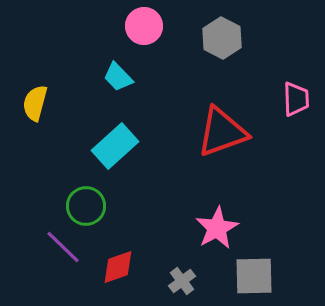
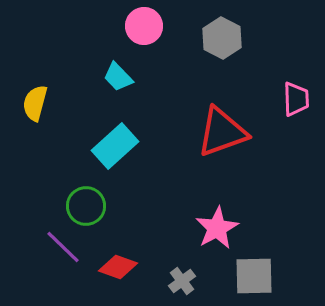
red diamond: rotated 39 degrees clockwise
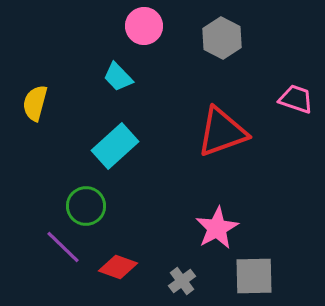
pink trapezoid: rotated 69 degrees counterclockwise
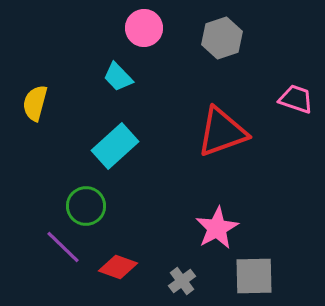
pink circle: moved 2 px down
gray hexagon: rotated 15 degrees clockwise
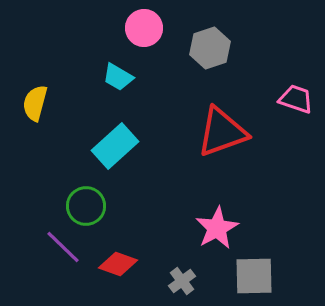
gray hexagon: moved 12 px left, 10 px down
cyan trapezoid: rotated 16 degrees counterclockwise
red diamond: moved 3 px up
